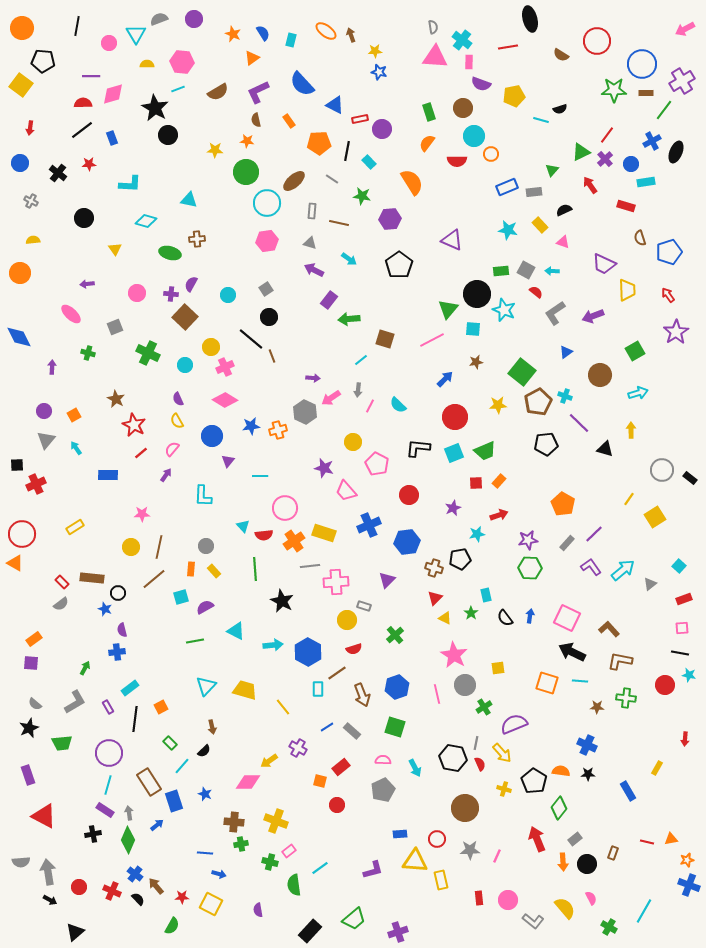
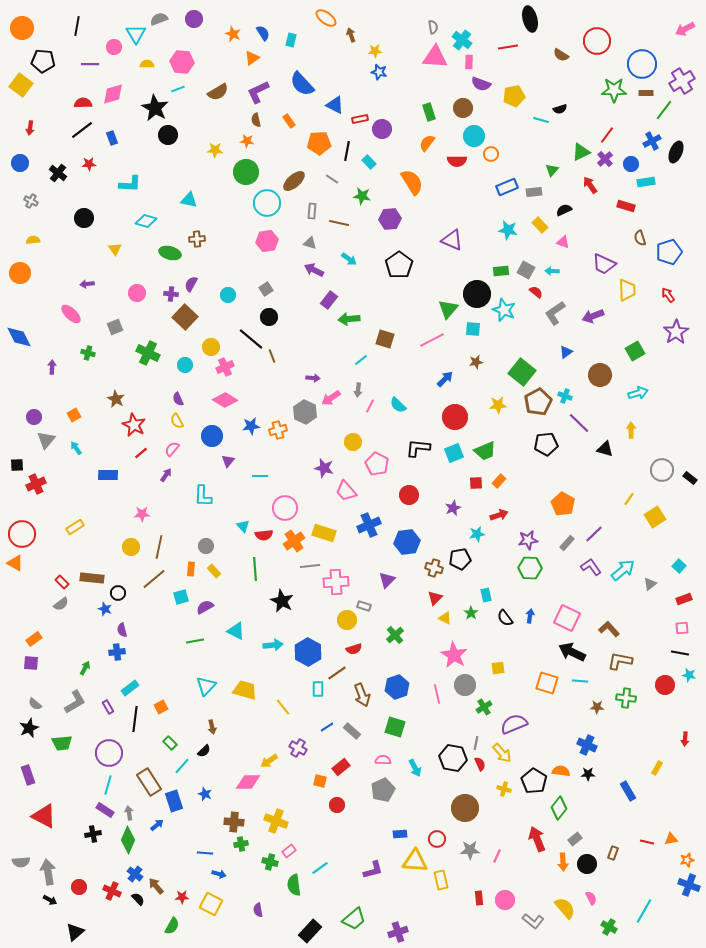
orange ellipse at (326, 31): moved 13 px up
pink circle at (109, 43): moved 5 px right, 4 px down
purple line at (91, 76): moved 1 px left, 12 px up
purple circle at (44, 411): moved 10 px left, 6 px down
pink circle at (508, 900): moved 3 px left
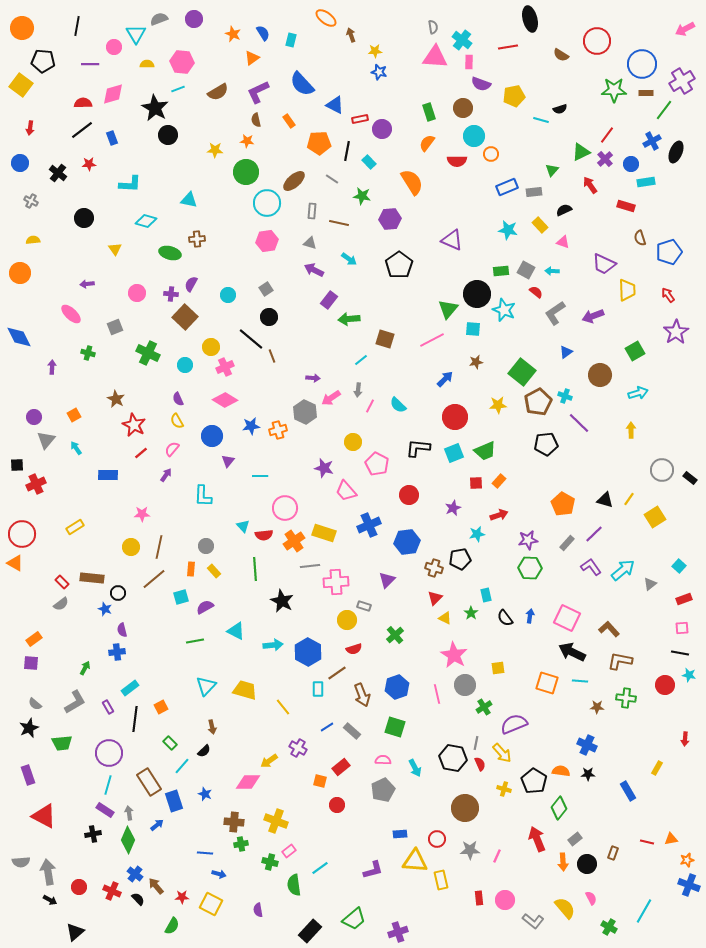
black triangle at (605, 449): moved 51 px down
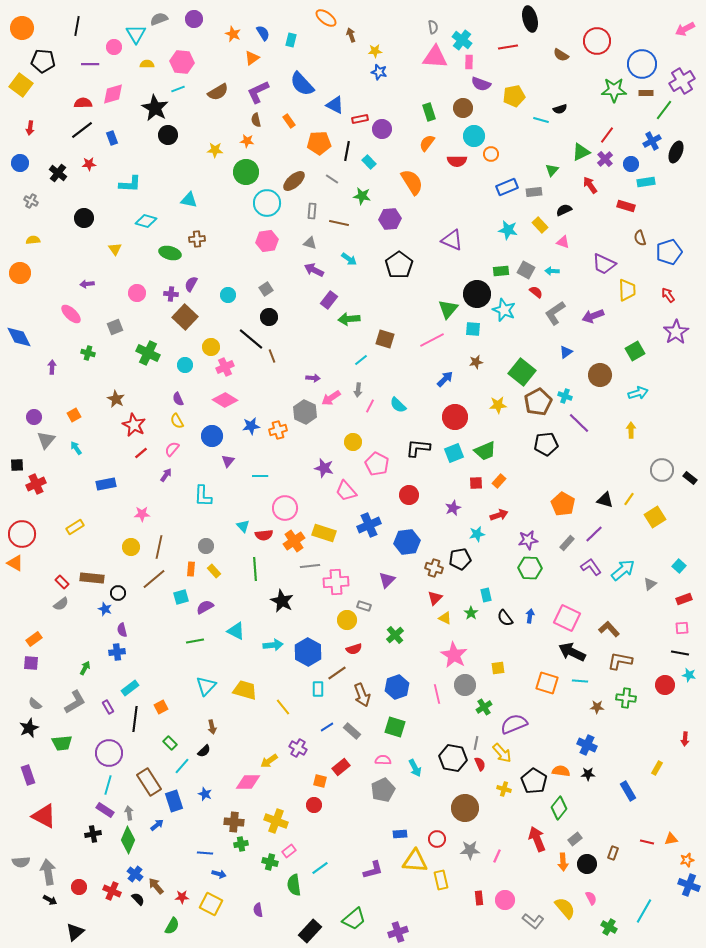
blue rectangle at (108, 475): moved 2 px left, 9 px down; rotated 12 degrees counterclockwise
red circle at (337, 805): moved 23 px left
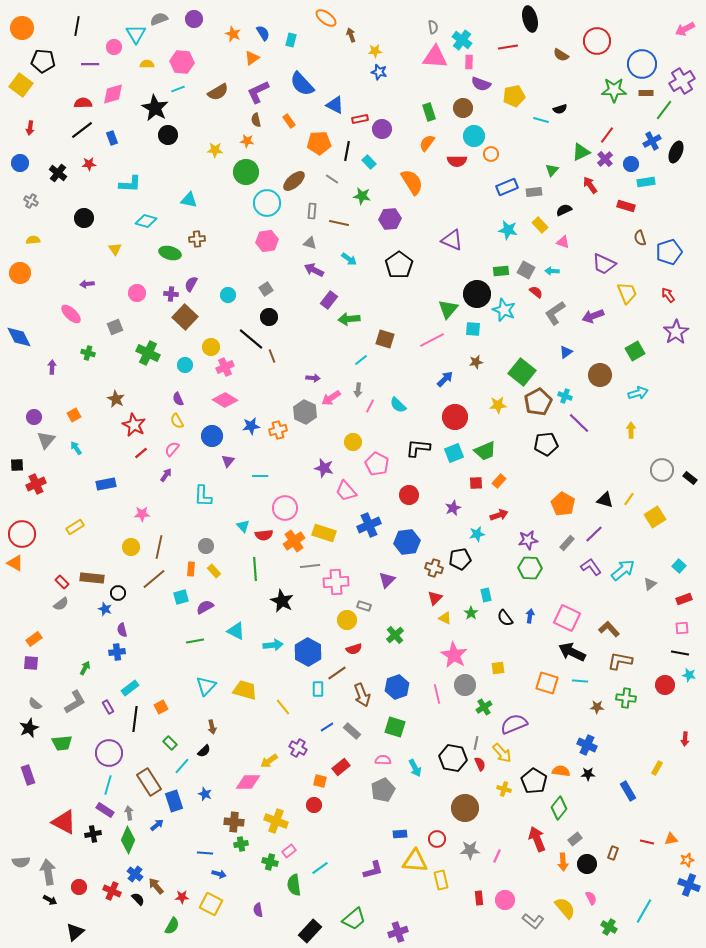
yellow trapezoid at (627, 290): moved 3 px down; rotated 20 degrees counterclockwise
red triangle at (44, 816): moved 20 px right, 6 px down
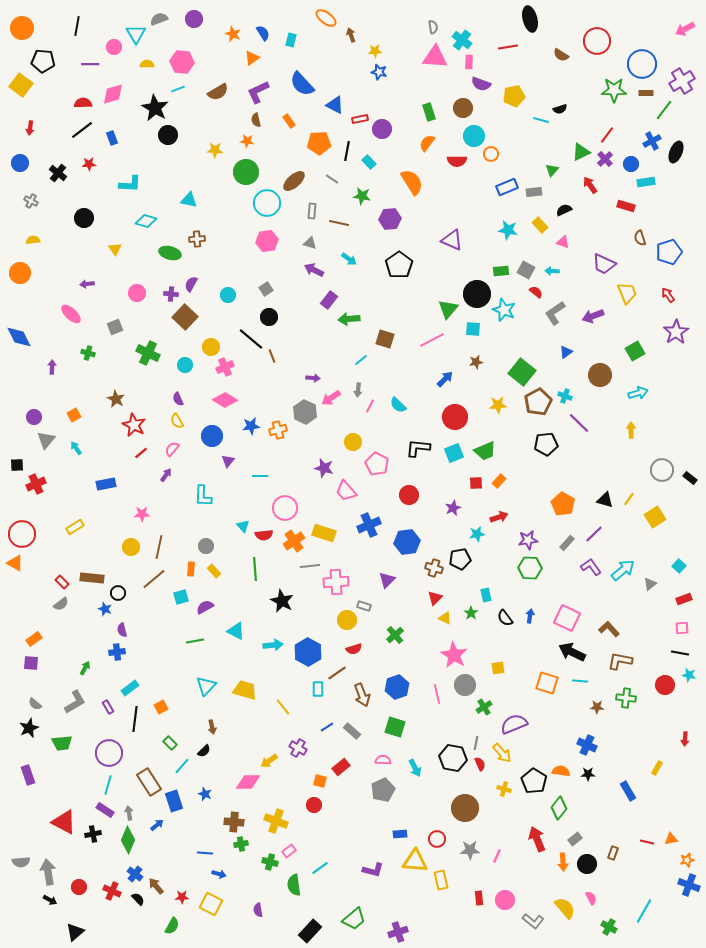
red arrow at (499, 515): moved 2 px down
purple L-shape at (373, 870): rotated 30 degrees clockwise
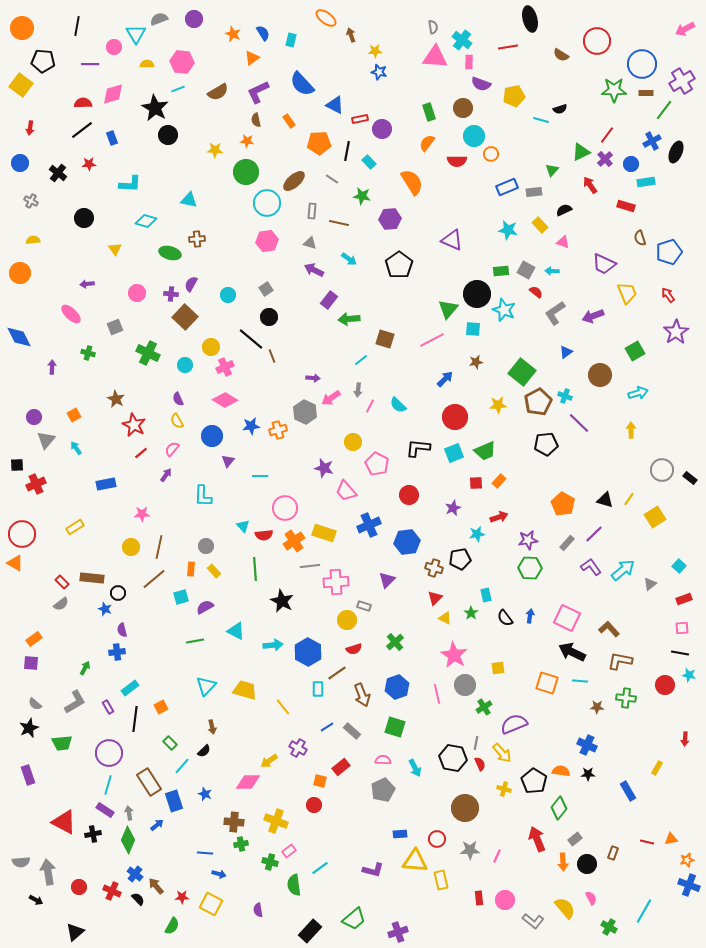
green cross at (395, 635): moved 7 px down
black arrow at (50, 900): moved 14 px left
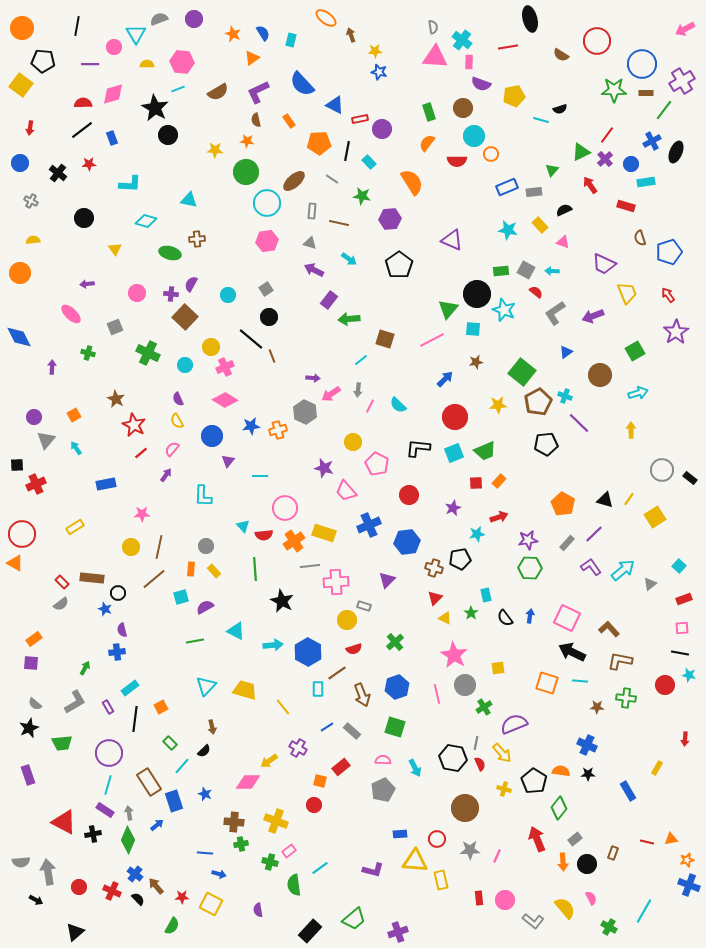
pink arrow at (331, 398): moved 4 px up
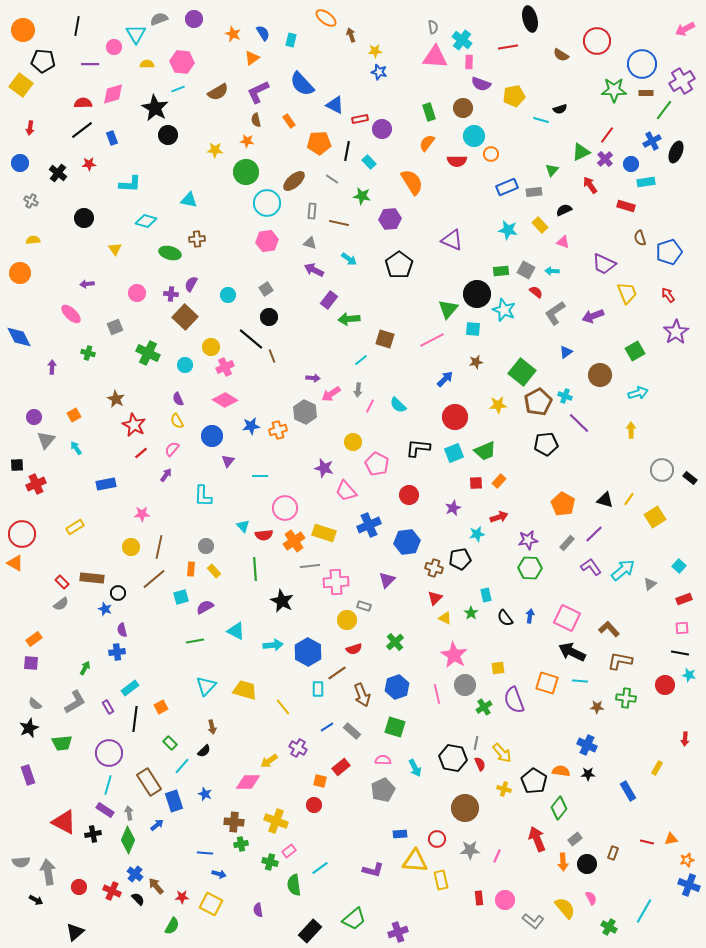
orange circle at (22, 28): moved 1 px right, 2 px down
purple semicircle at (514, 724): moved 24 px up; rotated 88 degrees counterclockwise
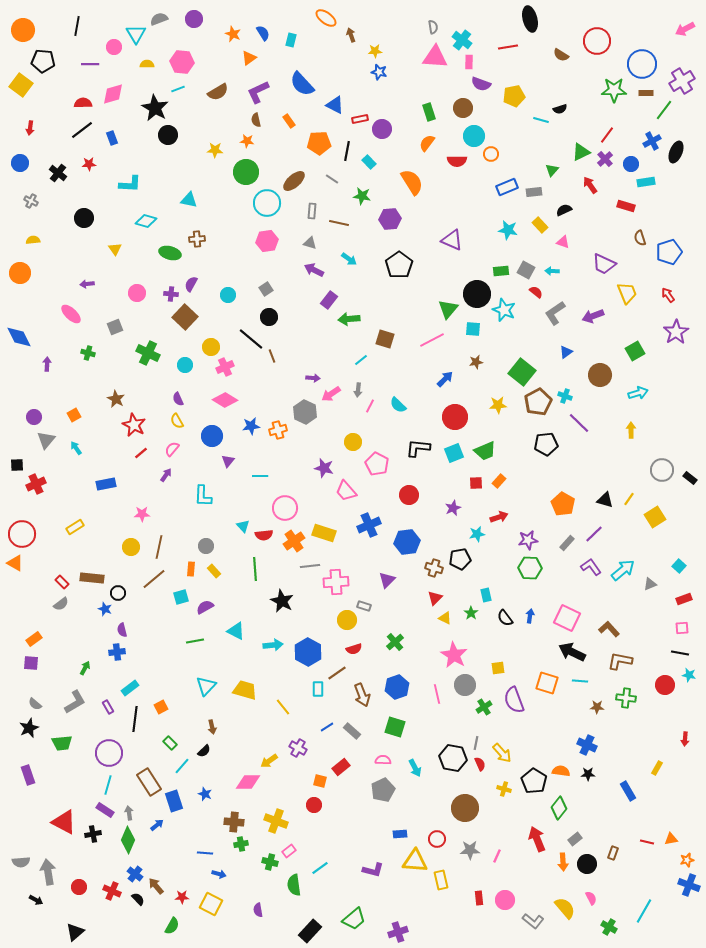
orange triangle at (252, 58): moved 3 px left
purple arrow at (52, 367): moved 5 px left, 3 px up
gray triangle at (650, 584): rotated 16 degrees clockwise
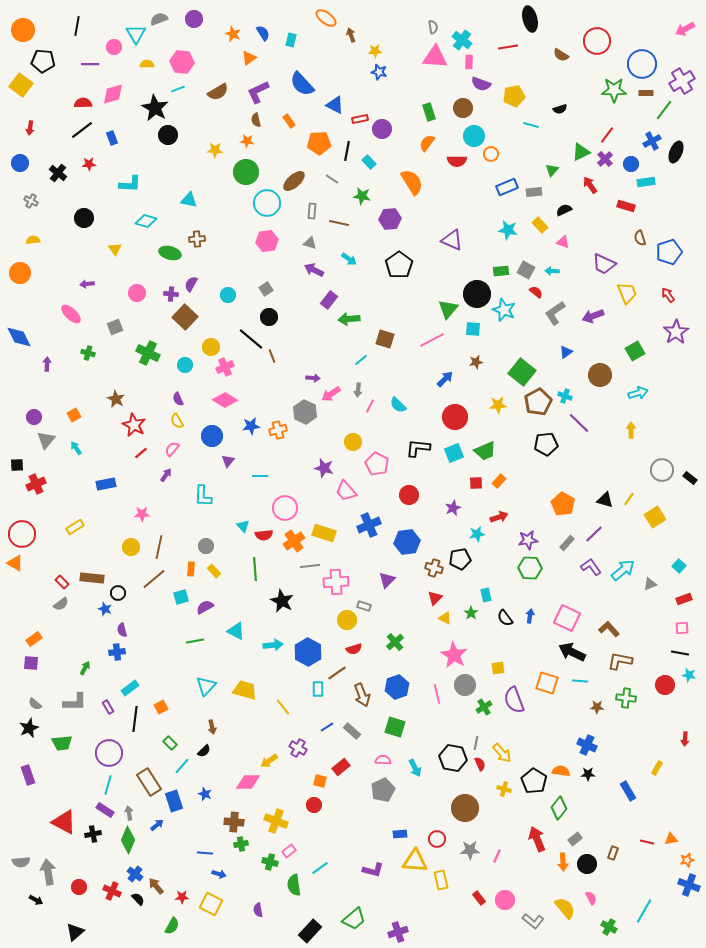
cyan line at (541, 120): moved 10 px left, 5 px down
gray L-shape at (75, 702): rotated 30 degrees clockwise
red rectangle at (479, 898): rotated 32 degrees counterclockwise
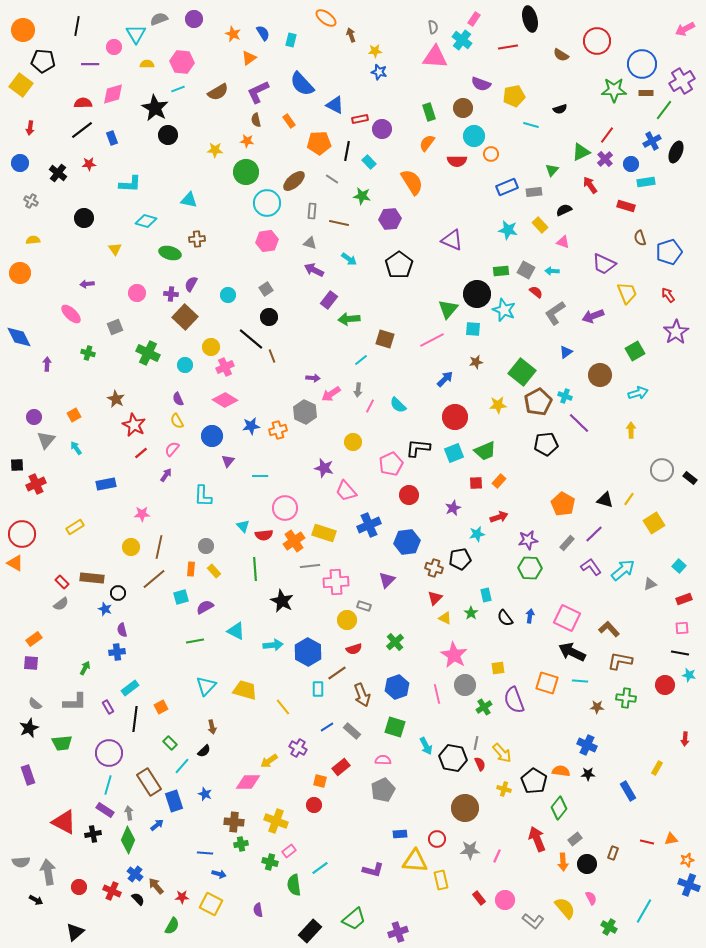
pink rectangle at (469, 62): moved 5 px right, 43 px up; rotated 32 degrees clockwise
pink pentagon at (377, 464): moved 14 px right; rotated 20 degrees clockwise
yellow square at (655, 517): moved 1 px left, 6 px down
cyan arrow at (415, 768): moved 11 px right, 22 px up
